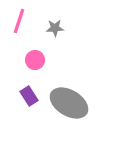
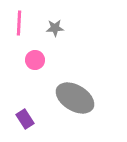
pink line: moved 2 px down; rotated 15 degrees counterclockwise
purple rectangle: moved 4 px left, 23 px down
gray ellipse: moved 6 px right, 5 px up
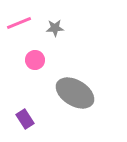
pink line: rotated 65 degrees clockwise
gray ellipse: moved 5 px up
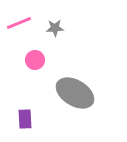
purple rectangle: rotated 30 degrees clockwise
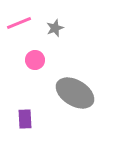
gray star: rotated 18 degrees counterclockwise
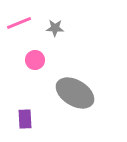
gray star: rotated 24 degrees clockwise
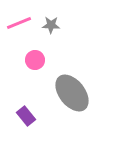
gray star: moved 4 px left, 3 px up
gray ellipse: moved 3 px left; rotated 21 degrees clockwise
purple rectangle: moved 1 px right, 3 px up; rotated 36 degrees counterclockwise
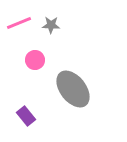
gray ellipse: moved 1 px right, 4 px up
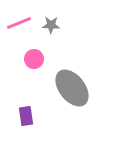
pink circle: moved 1 px left, 1 px up
gray ellipse: moved 1 px left, 1 px up
purple rectangle: rotated 30 degrees clockwise
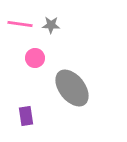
pink line: moved 1 px right, 1 px down; rotated 30 degrees clockwise
pink circle: moved 1 px right, 1 px up
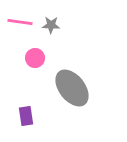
pink line: moved 2 px up
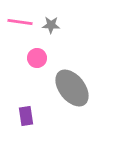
pink circle: moved 2 px right
